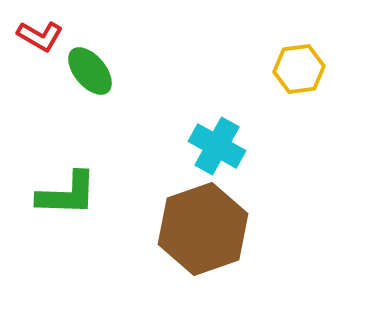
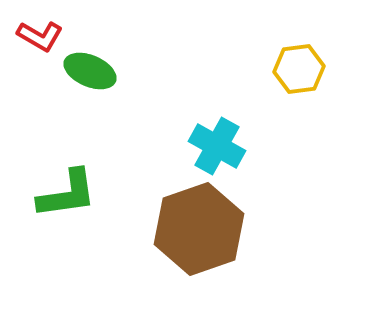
green ellipse: rotated 27 degrees counterclockwise
green L-shape: rotated 10 degrees counterclockwise
brown hexagon: moved 4 px left
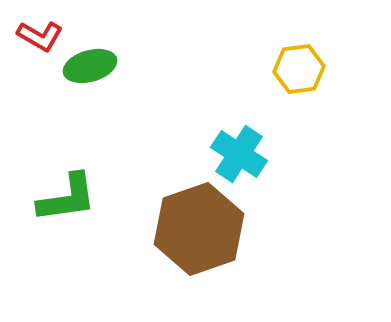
green ellipse: moved 5 px up; rotated 39 degrees counterclockwise
cyan cross: moved 22 px right, 8 px down; rotated 4 degrees clockwise
green L-shape: moved 4 px down
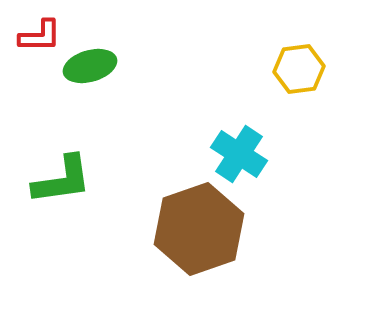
red L-shape: rotated 30 degrees counterclockwise
green L-shape: moved 5 px left, 18 px up
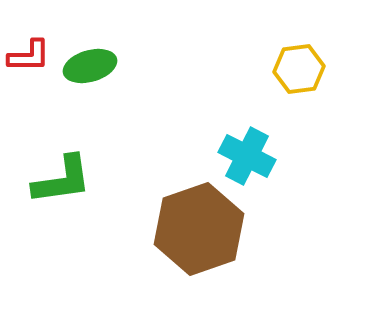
red L-shape: moved 11 px left, 20 px down
cyan cross: moved 8 px right, 2 px down; rotated 6 degrees counterclockwise
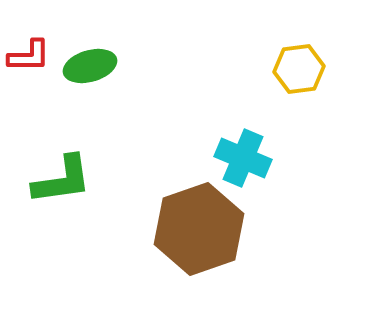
cyan cross: moved 4 px left, 2 px down; rotated 4 degrees counterclockwise
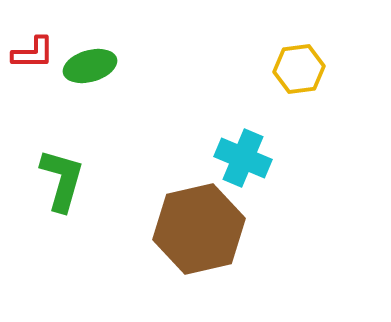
red L-shape: moved 4 px right, 3 px up
green L-shape: rotated 66 degrees counterclockwise
brown hexagon: rotated 6 degrees clockwise
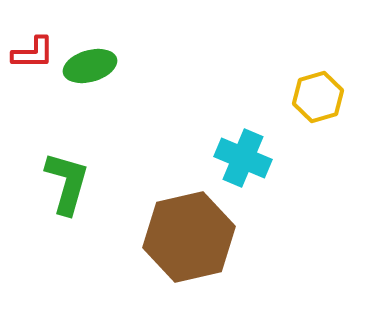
yellow hexagon: moved 19 px right, 28 px down; rotated 9 degrees counterclockwise
green L-shape: moved 5 px right, 3 px down
brown hexagon: moved 10 px left, 8 px down
